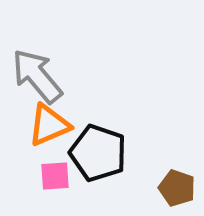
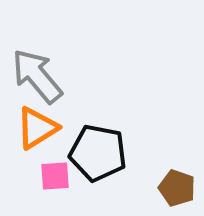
orange triangle: moved 12 px left, 3 px down; rotated 9 degrees counterclockwise
black pentagon: rotated 8 degrees counterclockwise
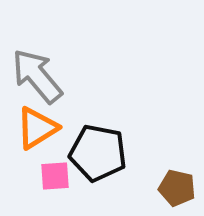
brown pentagon: rotated 6 degrees counterclockwise
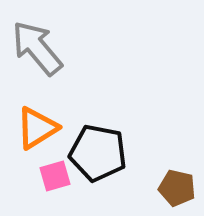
gray arrow: moved 28 px up
pink square: rotated 12 degrees counterclockwise
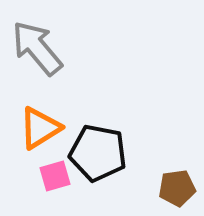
orange triangle: moved 3 px right
brown pentagon: rotated 21 degrees counterclockwise
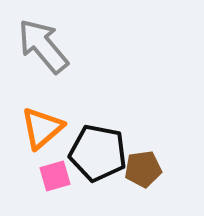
gray arrow: moved 6 px right, 2 px up
orange triangle: moved 2 px right; rotated 9 degrees counterclockwise
brown pentagon: moved 34 px left, 19 px up
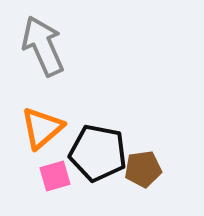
gray arrow: rotated 16 degrees clockwise
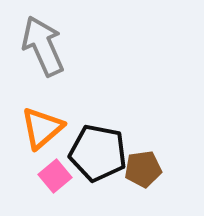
pink square: rotated 24 degrees counterclockwise
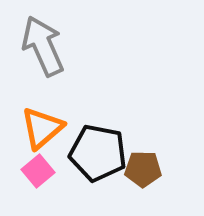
brown pentagon: rotated 9 degrees clockwise
pink square: moved 17 px left, 5 px up
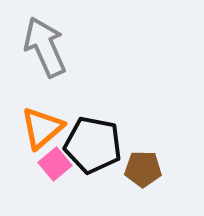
gray arrow: moved 2 px right, 1 px down
black pentagon: moved 5 px left, 8 px up
pink square: moved 17 px right, 7 px up
